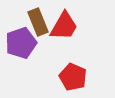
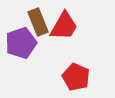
red pentagon: moved 3 px right
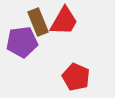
red trapezoid: moved 5 px up
purple pentagon: moved 1 px right, 1 px up; rotated 12 degrees clockwise
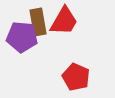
brown rectangle: rotated 12 degrees clockwise
purple pentagon: moved 5 px up; rotated 12 degrees clockwise
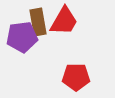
purple pentagon: rotated 12 degrees counterclockwise
red pentagon: rotated 24 degrees counterclockwise
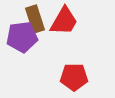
brown rectangle: moved 3 px left, 3 px up; rotated 8 degrees counterclockwise
red pentagon: moved 2 px left
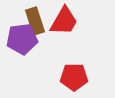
brown rectangle: moved 2 px down
purple pentagon: moved 2 px down
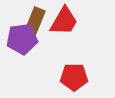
brown rectangle: rotated 40 degrees clockwise
